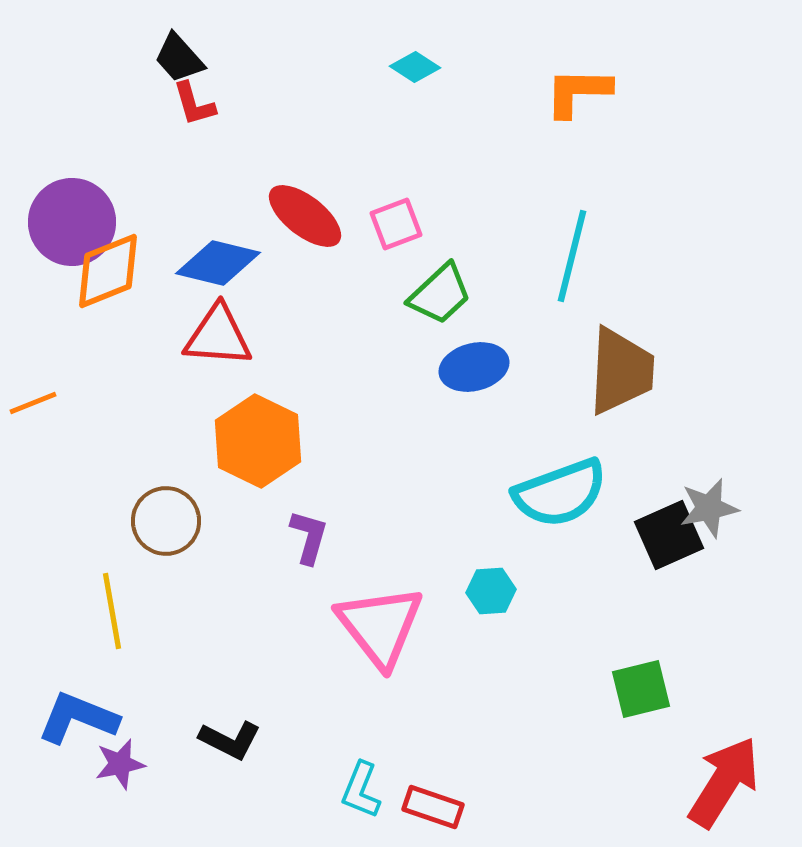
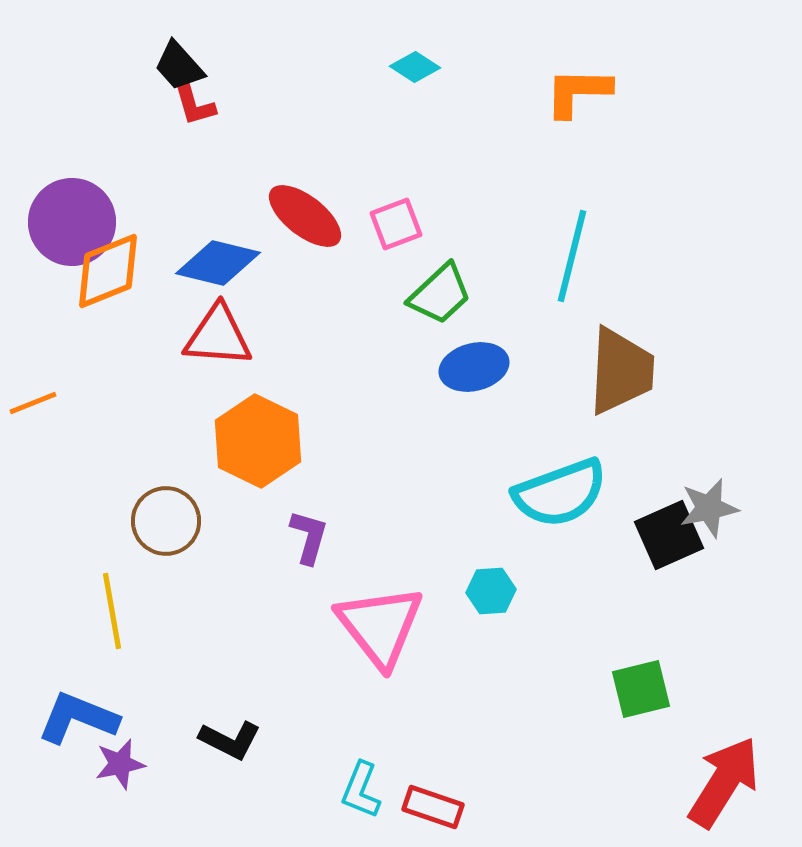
black trapezoid: moved 8 px down
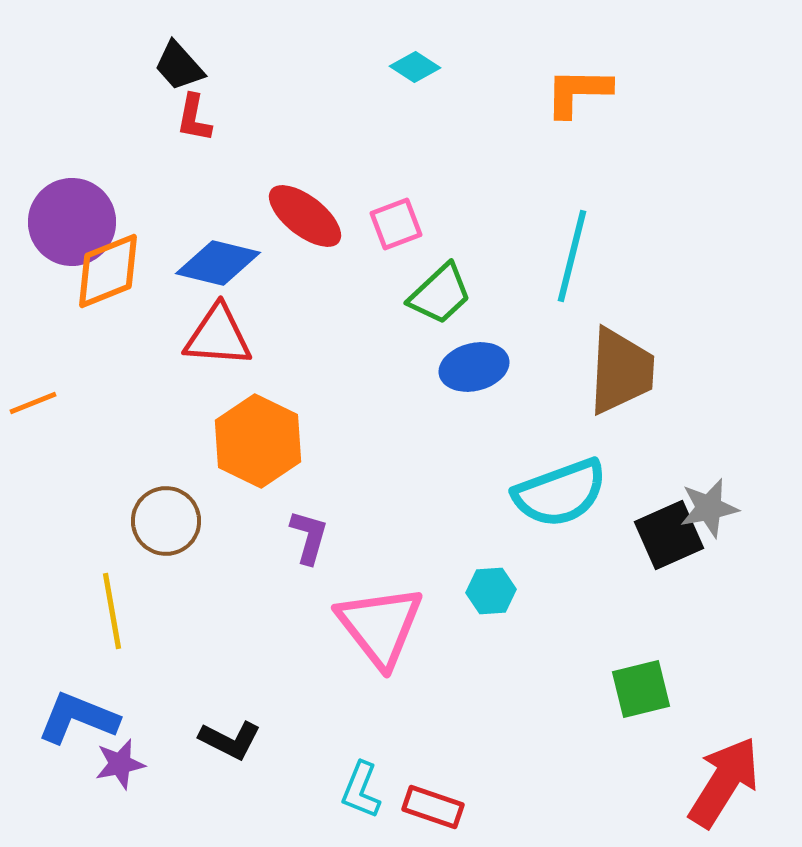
red L-shape: moved 14 px down; rotated 27 degrees clockwise
